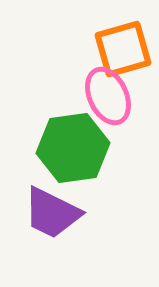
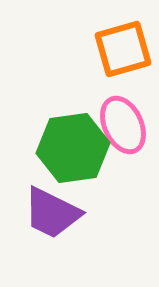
pink ellipse: moved 15 px right, 29 px down
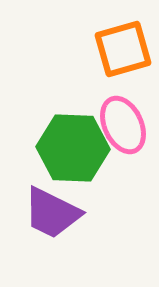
green hexagon: rotated 10 degrees clockwise
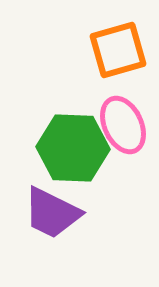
orange square: moved 5 px left, 1 px down
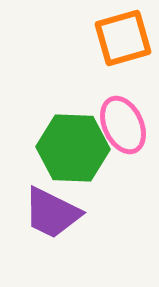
orange square: moved 5 px right, 12 px up
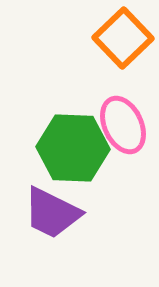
orange square: rotated 28 degrees counterclockwise
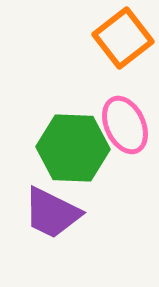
orange square: rotated 6 degrees clockwise
pink ellipse: moved 2 px right
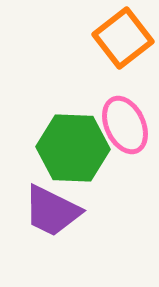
purple trapezoid: moved 2 px up
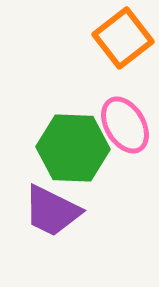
pink ellipse: rotated 6 degrees counterclockwise
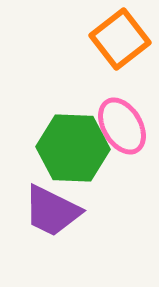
orange square: moved 3 px left, 1 px down
pink ellipse: moved 3 px left, 1 px down
